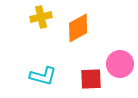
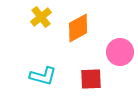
yellow cross: rotated 25 degrees counterclockwise
pink circle: moved 12 px up
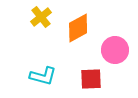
pink circle: moved 5 px left, 2 px up
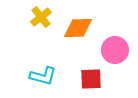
orange diamond: rotated 28 degrees clockwise
